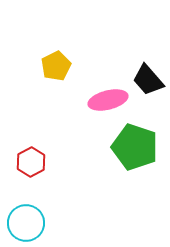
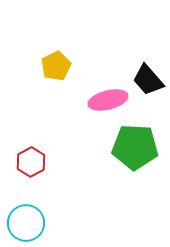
green pentagon: rotated 15 degrees counterclockwise
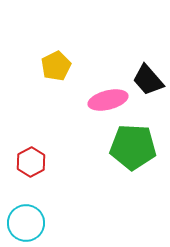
green pentagon: moved 2 px left
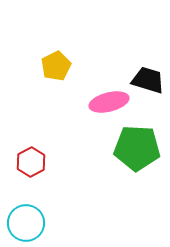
black trapezoid: rotated 148 degrees clockwise
pink ellipse: moved 1 px right, 2 px down
green pentagon: moved 4 px right, 1 px down
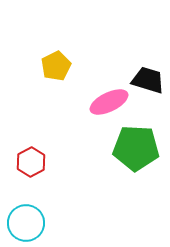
pink ellipse: rotated 12 degrees counterclockwise
green pentagon: moved 1 px left
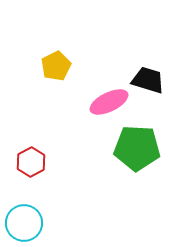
green pentagon: moved 1 px right
cyan circle: moved 2 px left
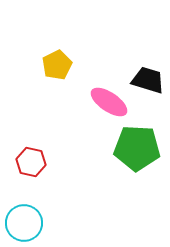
yellow pentagon: moved 1 px right, 1 px up
pink ellipse: rotated 60 degrees clockwise
red hexagon: rotated 20 degrees counterclockwise
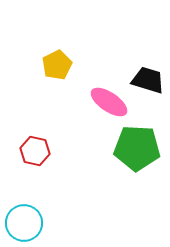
red hexagon: moved 4 px right, 11 px up
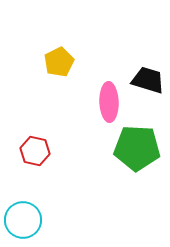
yellow pentagon: moved 2 px right, 3 px up
pink ellipse: rotated 54 degrees clockwise
cyan circle: moved 1 px left, 3 px up
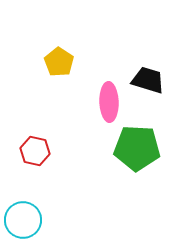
yellow pentagon: rotated 12 degrees counterclockwise
